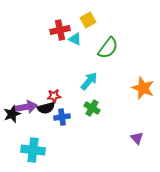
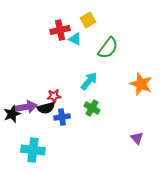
orange star: moved 2 px left, 4 px up
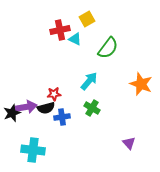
yellow square: moved 1 px left, 1 px up
red star: moved 2 px up
black star: moved 1 px up
purple triangle: moved 8 px left, 5 px down
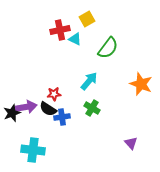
black semicircle: moved 2 px right, 1 px down; rotated 48 degrees clockwise
purple triangle: moved 2 px right
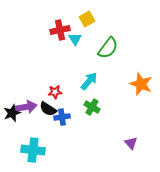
cyan triangle: rotated 32 degrees clockwise
red star: moved 1 px right, 2 px up
green cross: moved 1 px up
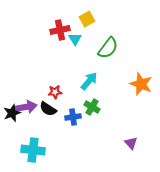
blue cross: moved 11 px right
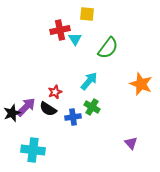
yellow square: moved 5 px up; rotated 35 degrees clockwise
red star: rotated 16 degrees counterclockwise
purple arrow: rotated 35 degrees counterclockwise
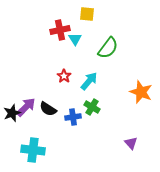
orange star: moved 8 px down
red star: moved 9 px right, 16 px up; rotated 16 degrees counterclockwise
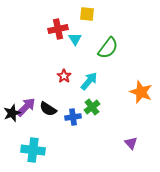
red cross: moved 2 px left, 1 px up
green cross: rotated 21 degrees clockwise
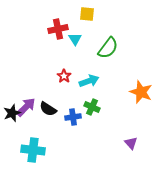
cyan arrow: rotated 30 degrees clockwise
green cross: rotated 28 degrees counterclockwise
